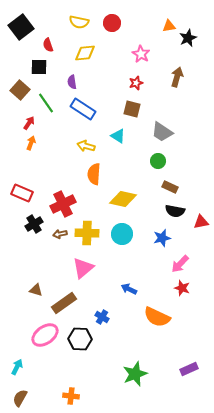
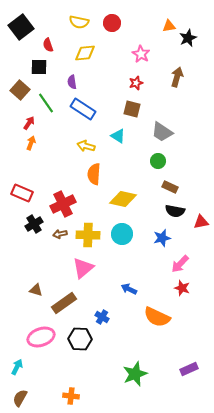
yellow cross at (87, 233): moved 1 px right, 2 px down
pink ellipse at (45, 335): moved 4 px left, 2 px down; rotated 16 degrees clockwise
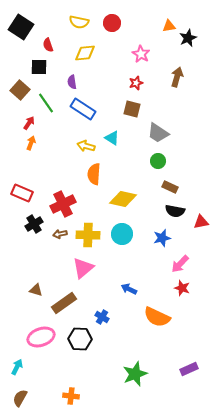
black square at (21, 27): rotated 20 degrees counterclockwise
gray trapezoid at (162, 132): moved 4 px left, 1 px down
cyan triangle at (118, 136): moved 6 px left, 2 px down
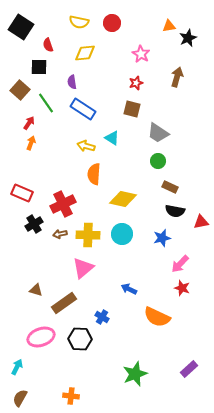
purple rectangle at (189, 369): rotated 18 degrees counterclockwise
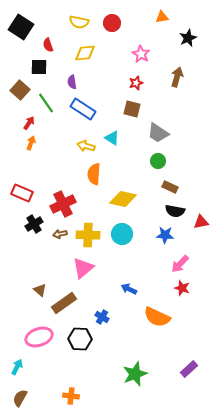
orange triangle at (169, 26): moved 7 px left, 9 px up
blue star at (162, 238): moved 3 px right, 3 px up; rotated 18 degrees clockwise
brown triangle at (36, 290): moved 4 px right; rotated 24 degrees clockwise
pink ellipse at (41, 337): moved 2 px left
